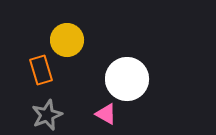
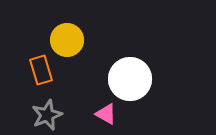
white circle: moved 3 px right
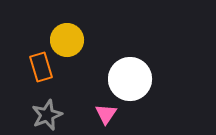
orange rectangle: moved 3 px up
pink triangle: rotated 35 degrees clockwise
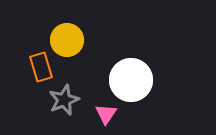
white circle: moved 1 px right, 1 px down
gray star: moved 17 px right, 15 px up
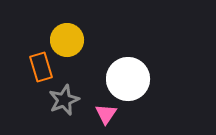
white circle: moved 3 px left, 1 px up
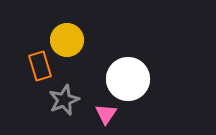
orange rectangle: moved 1 px left, 1 px up
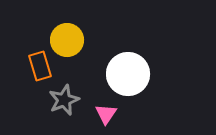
white circle: moved 5 px up
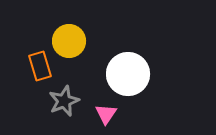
yellow circle: moved 2 px right, 1 px down
gray star: moved 1 px down
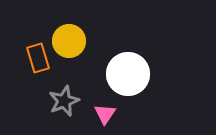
orange rectangle: moved 2 px left, 8 px up
pink triangle: moved 1 px left
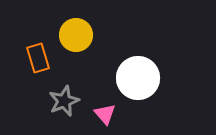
yellow circle: moved 7 px right, 6 px up
white circle: moved 10 px right, 4 px down
pink triangle: rotated 15 degrees counterclockwise
